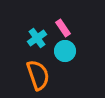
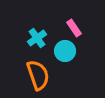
pink rectangle: moved 11 px right
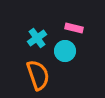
pink rectangle: rotated 42 degrees counterclockwise
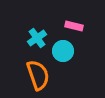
pink rectangle: moved 2 px up
cyan circle: moved 2 px left
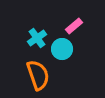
pink rectangle: rotated 54 degrees counterclockwise
cyan circle: moved 1 px left, 2 px up
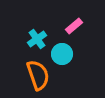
cyan cross: moved 1 px down
cyan circle: moved 5 px down
